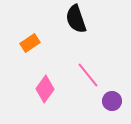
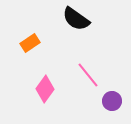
black semicircle: rotated 36 degrees counterclockwise
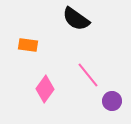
orange rectangle: moved 2 px left, 2 px down; rotated 42 degrees clockwise
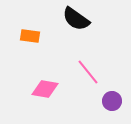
orange rectangle: moved 2 px right, 9 px up
pink line: moved 3 px up
pink diamond: rotated 64 degrees clockwise
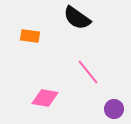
black semicircle: moved 1 px right, 1 px up
pink diamond: moved 9 px down
purple circle: moved 2 px right, 8 px down
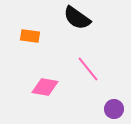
pink line: moved 3 px up
pink diamond: moved 11 px up
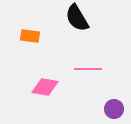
black semicircle: rotated 24 degrees clockwise
pink line: rotated 52 degrees counterclockwise
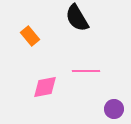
orange rectangle: rotated 42 degrees clockwise
pink line: moved 2 px left, 2 px down
pink diamond: rotated 20 degrees counterclockwise
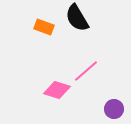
orange rectangle: moved 14 px right, 9 px up; rotated 30 degrees counterclockwise
pink line: rotated 40 degrees counterclockwise
pink diamond: moved 12 px right, 3 px down; rotated 28 degrees clockwise
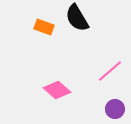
pink line: moved 24 px right
pink diamond: rotated 24 degrees clockwise
purple circle: moved 1 px right
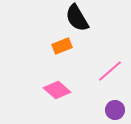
orange rectangle: moved 18 px right, 19 px down; rotated 42 degrees counterclockwise
purple circle: moved 1 px down
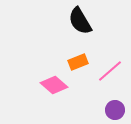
black semicircle: moved 3 px right, 3 px down
orange rectangle: moved 16 px right, 16 px down
pink diamond: moved 3 px left, 5 px up
